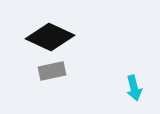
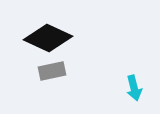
black diamond: moved 2 px left, 1 px down
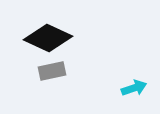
cyan arrow: rotated 95 degrees counterclockwise
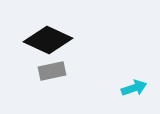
black diamond: moved 2 px down
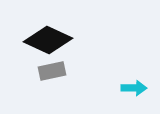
cyan arrow: rotated 20 degrees clockwise
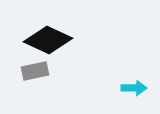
gray rectangle: moved 17 px left
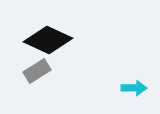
gray rectangle: moved 2 px right; rotated 20 degrees counterclockwise
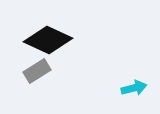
cyan arrow: rotated 15 degrees counterclockwise
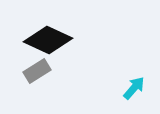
cyan arrow: rotated 35 degrees counterclockwise
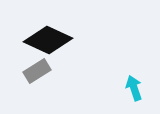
cyan arrow: rotated 60 degrees counterclockwise
